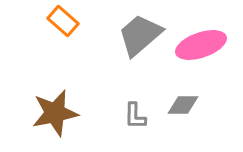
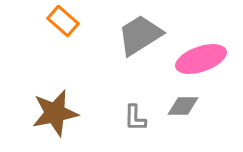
gray trapezoid: rotated 9 degrees clockwise
pink ellipse: moved 14 px down
gray diamond: moved 1 px down
gray L-shape: moved 2 px down
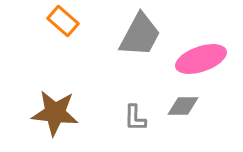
gray trapezoid: rotated 150 degrees clockwise
brown star: rotated 18 degrees clockwise
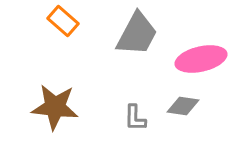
gray trapezoid: moved 3 px left, 1 px up
pink ellipse: rotated 6 degrees clockwise
gray diamond: rotated 8 degrees clockwise
brown star: moved 6 px up
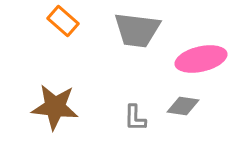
gray trapezoid: moved 4 px up; rotated 69 degrees clockwise
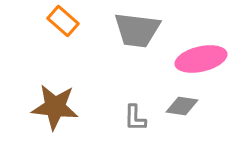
gray diamond: moved 1 px left
